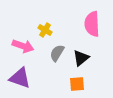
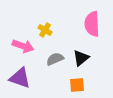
gray semicircle: moved 2 px left, 6 px down; rotated 36 degrees clockwise
orange square: moved 1 px down
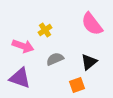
pink semicircle: rotated 35 degrees counterclockwise
yellow cross: rotated 24 degrees clockwise
black triangle: moved 8 px right, 4 px down
orange square: rotated 14 degrees counterclockwise
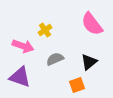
purple triangle: moved 1 px up
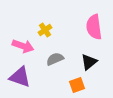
pink semicircle: moved 2 px right, 3 px down; rotated 30 degrees clockwise
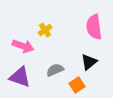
gray semicircle: moved 11 px down
orange square: rotated 14 degrees counterclockwise
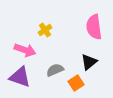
pink arrow: moved 2 px right, 4 px down
orange square: moved 1 px left, 2 px up
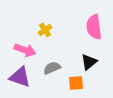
gray semicircle: moved 3 px left, 2 px up
orange square: rotated 28 degrees clockwise
